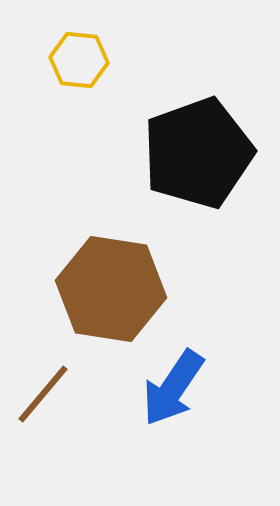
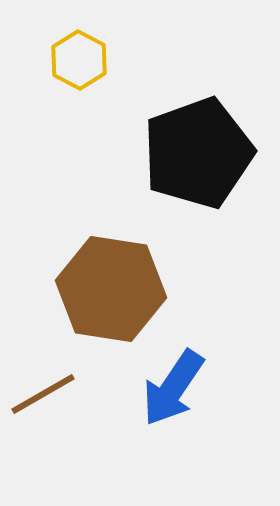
yellow hexagon: rotated 22 degrees clockwise
brown line: rotated 20 degrees clockwise
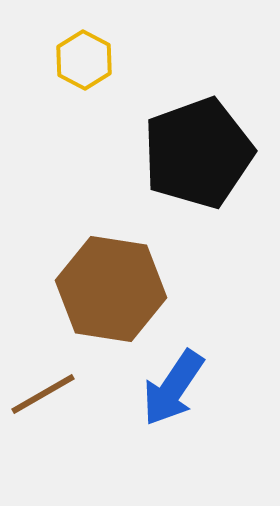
yellow hexagon: moved 5 px right
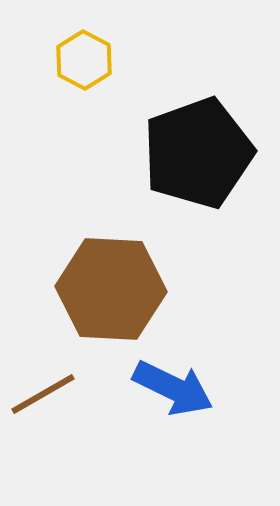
brown hexagon: rotated 6 degrees counterclockwise
blue arrow: rotated 98 degrees counterclockwise
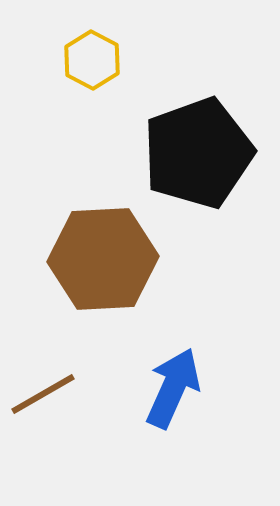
yellow hexagon: moved 8 px right
brown hexagon: moved 8 px left, 30 px up; rotated 6 degrees counterclockwise
blue arrow: rotated 92 degrees counterclockwise
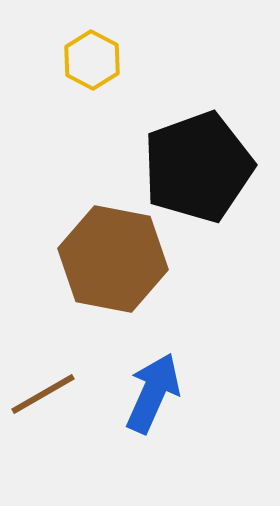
black pentagon: moved 14 px down
brown hexagon: moved 10 px right; rotated 14 degrees clockwise
blue arrow: moved 20 px left, 5 px down
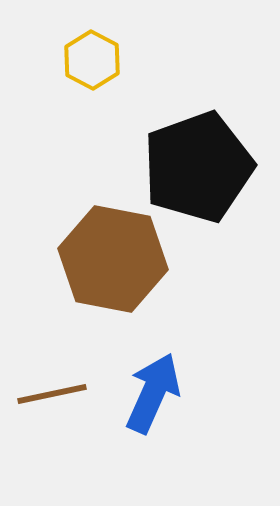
brown line: moved 9 px right; rotated 18 degrees clockwise
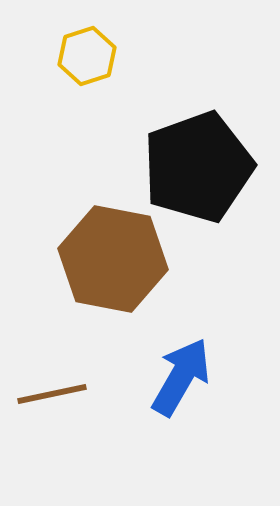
yellow hexagon: moved 5 px left, 4 px up; rotated 14 degrees clockwise
blue arrow: moved 28 px right, 16 px up; rotated 6 degrees clockwise
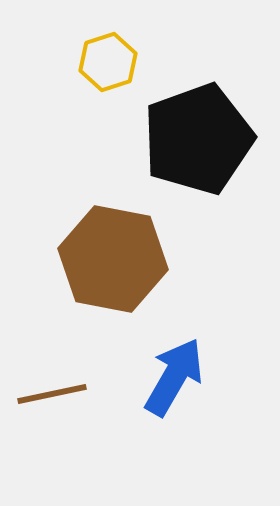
yellow hexagon: moved 21 px right, 6 px down
black pentagon: moved 28 px up
blue arrow: moved 7 px left
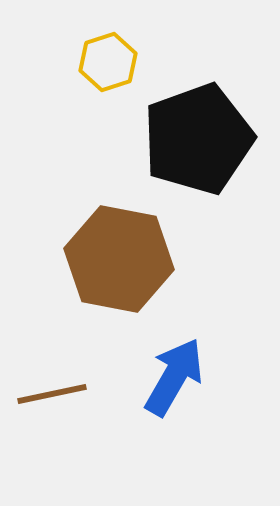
brown hexagon: moved 6 px right
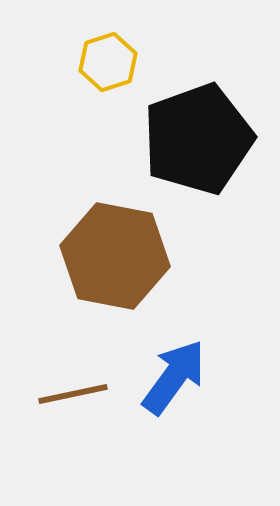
brown hexagon: moved 4 px left, 3 px up
blue arrow: rotated 6 degrees clockwise
brown line: moved 21 px right
